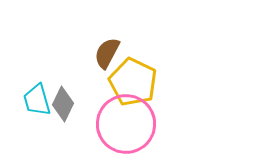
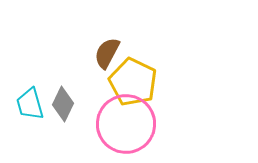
cyan trapezoid: moved 7 px left, 4 px down
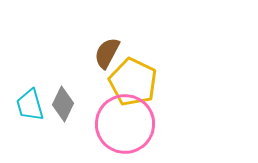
cyan trapezoid: moved 1 px down
pink circle: moved 1 px left
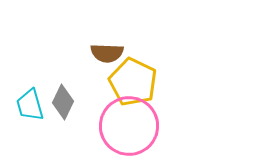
brown semicircle: rotated 116 degrees counterclockwise
gray diamond: moved 2 px up
pink circle: moved 4 px right, 2 px down
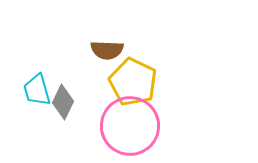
brown semicircle: moved 3 px up
cyan trapezoid: moved 7 px right, 15 px up
pink circle: moved 1 px right
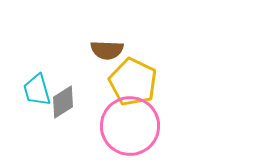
gray diamond: rotated 32 degrees clockwise
